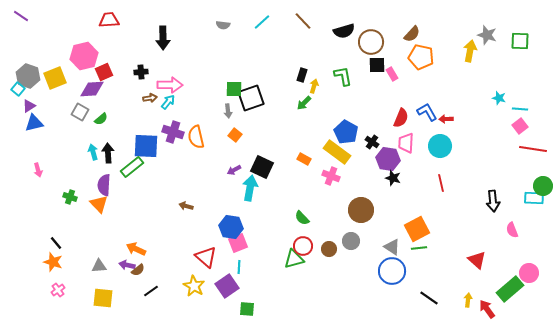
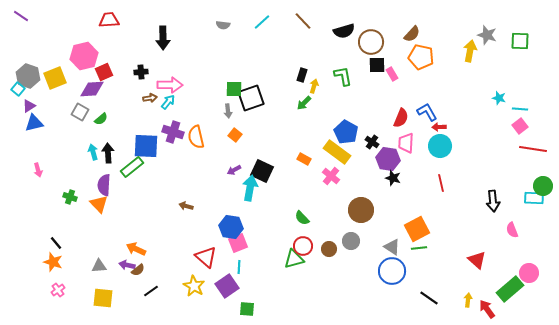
red arrow at (446, 119): moved 7 px left, 8 px down
black square at (262, 167): moved 4 px down
pink cross at (331, 176): rotated 18 degrees clockwise
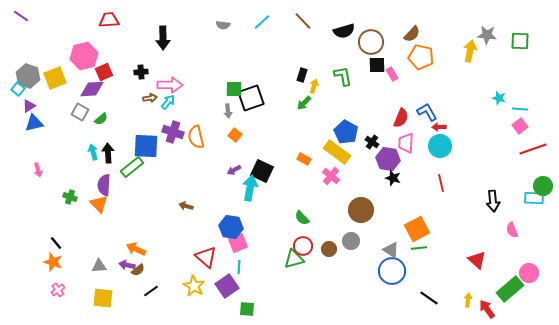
gray star at (487, 35): rotated 12 degrees counterclockwise
red line at (533, 149): rotated 28 degrees counterclockwise
gray triangle at (392, 247): moved 1 px left, 3 px down
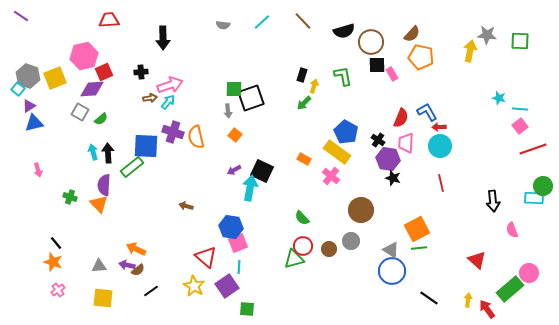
pink arrow at (170, 85): rotated 20 degrees counterclockwise
black cross at (372, 142): moved 6 px right, 2 px up
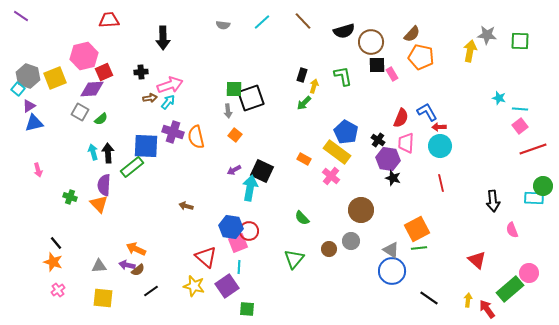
red circle at (303, 246): moved 54 px left, 15 px up
green triangle at (294, 259): rotated 35 degrees counterclockwise
yellow star at (194, 286): rotated 15 degrees counterclockwise
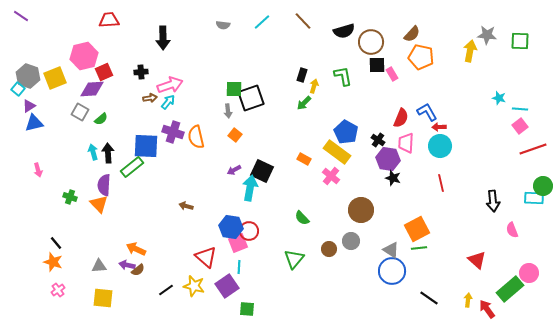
black line at (151, 291): moved 15 px right, 1 px up
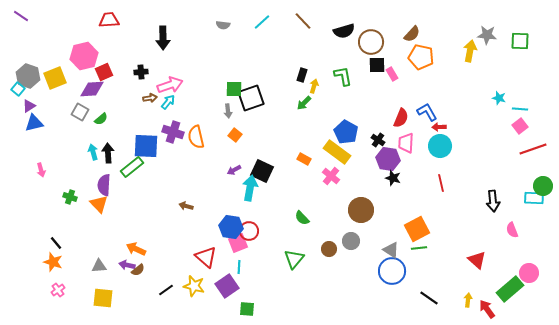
pink arrow at (38, 170): moved 3 px right
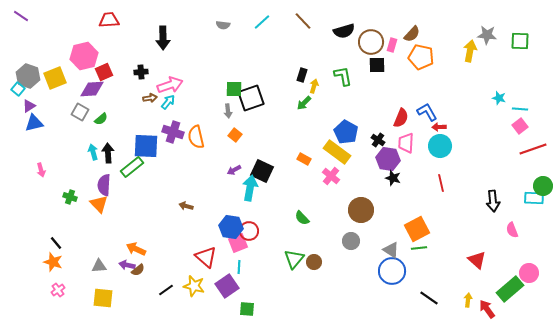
pink rectangle at (392, 74): moved 29 px up; rotated 48 degrees clockwise
brown circle at (329, 249): moved 15 px left, 13 px down
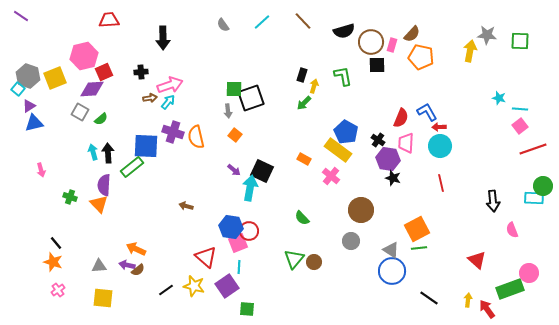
gray semicircle at (223, 25): rotated 48 degrees clockwise
yellow rectangle at (337, 152): moved 1 px right, 2 px up
purple arrow at (234, 170): rotated 112 degrees counterclockwise
green rectangle at (510, 289): rotated 20 degrees clockwise
